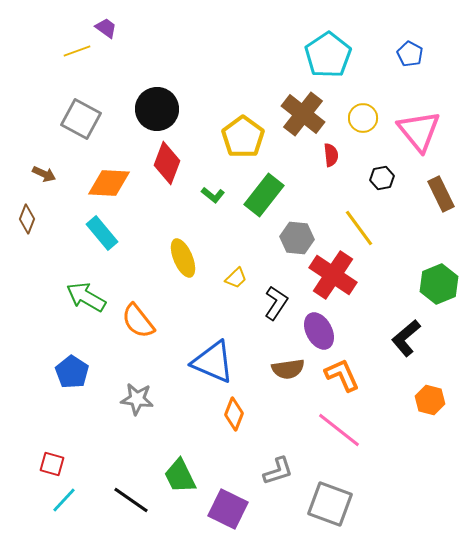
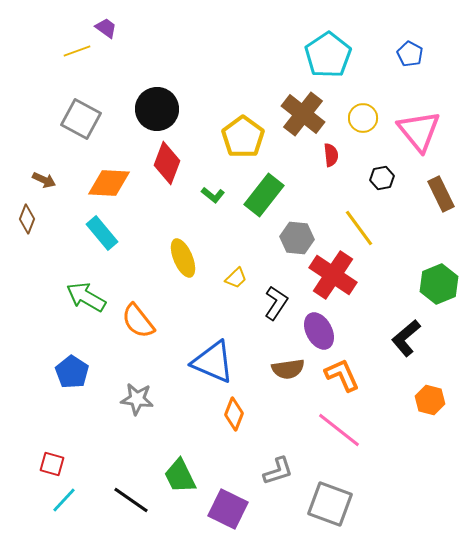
brown arrow at (44, 174): moved 6 px down
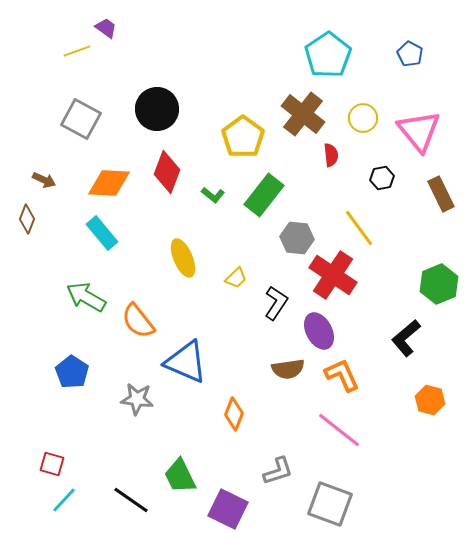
red diamond at (167, 163): moved 9 px down
blue triangle at (213, 362): moved 27 px left
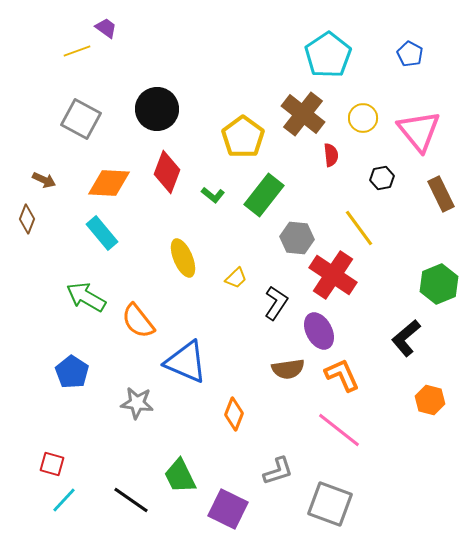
gray star at (137, 399): moved 4 px down
